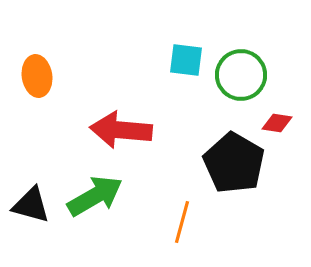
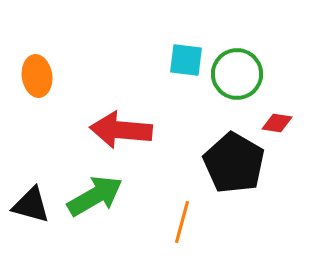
green circle: moved 4 px left, 1 px up
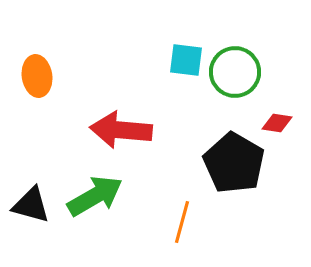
green circle: moved 2 px left, 2 px up
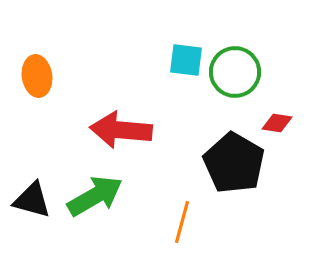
black triangle: moved 1 px right, 5 px up
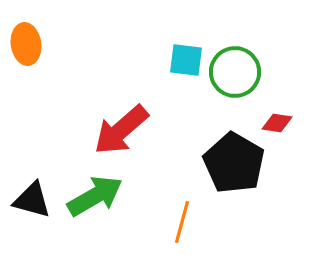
orange ellipse: moved 11 px left, 32 px up
red arrow: rotated 46 degrees counterclockwise
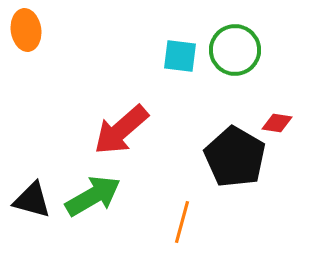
orange ellipse: moved 14 px up
cyan square: moved 6 px left, 4 px up
green circle: moved 22 px up
black pentagon: moved 1 px right, 6 px up
green arrow: moved 2 px left
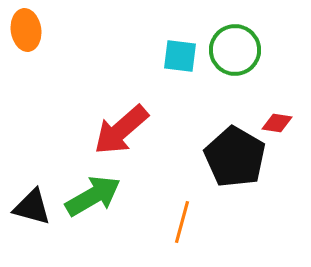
black triangle: moved 7 px down
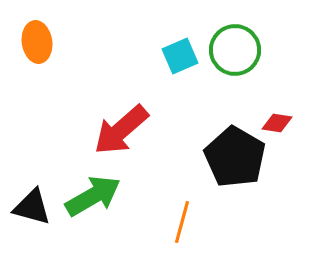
orange ellipse: moved 11 px right, 12 px down
cyan square: rotated 30 degrees counterclockwise
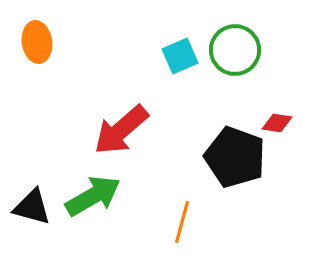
black pentagon: rotated 10 degrees counterclockwise
